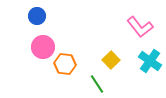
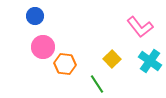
blue circle: moved 2 px left
yellow square: moved 1 px right, 1 px up
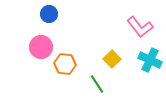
blue circle: moved 14 px right, 2 px up
pink circle: moved 2 px left
cyan cross: moved 1 px up; rotated 10 degrees counterclockwise
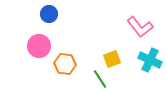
pink circle: moved 2 px left, 1 px up
yellow square: rotated 24 degrees clockwise
green line: moved 3 px right, 5 px up
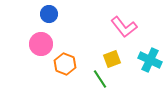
pink L-shape: moved 16 px left
pink circle: moved 2 px right, 2 px up
orange hexagon: rotated 15 degrees clockwise
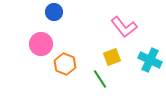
blue circle: moved 5 px right, 2 px up
yellow square: moved 2 px up
